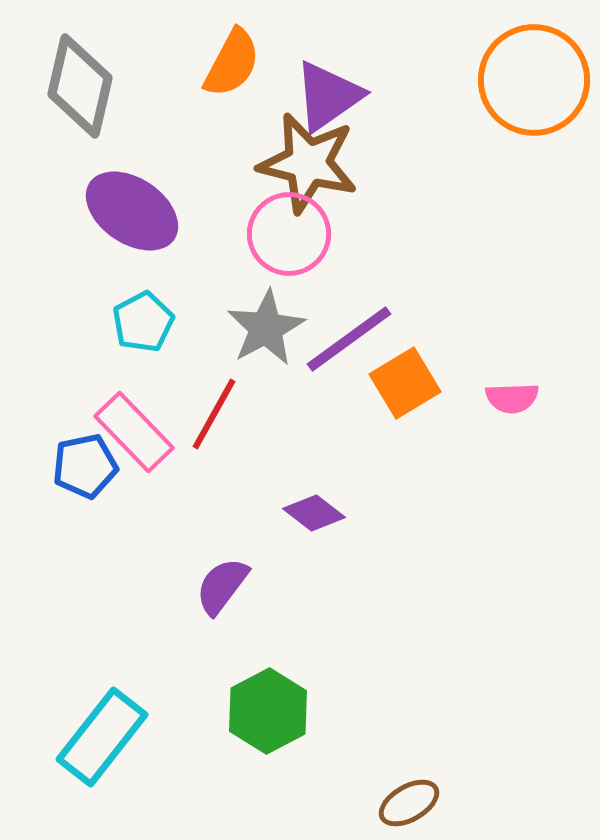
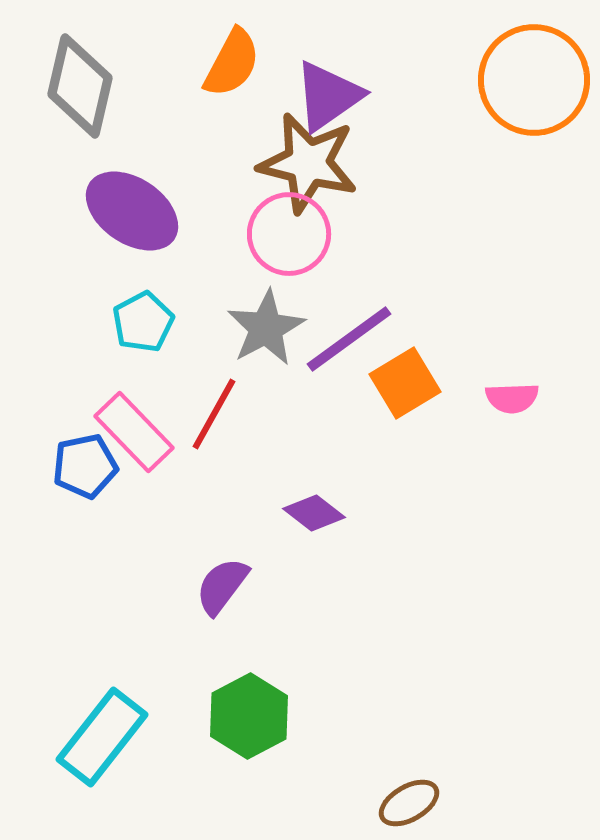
green hexagon: moved 19 px left, 5 px down
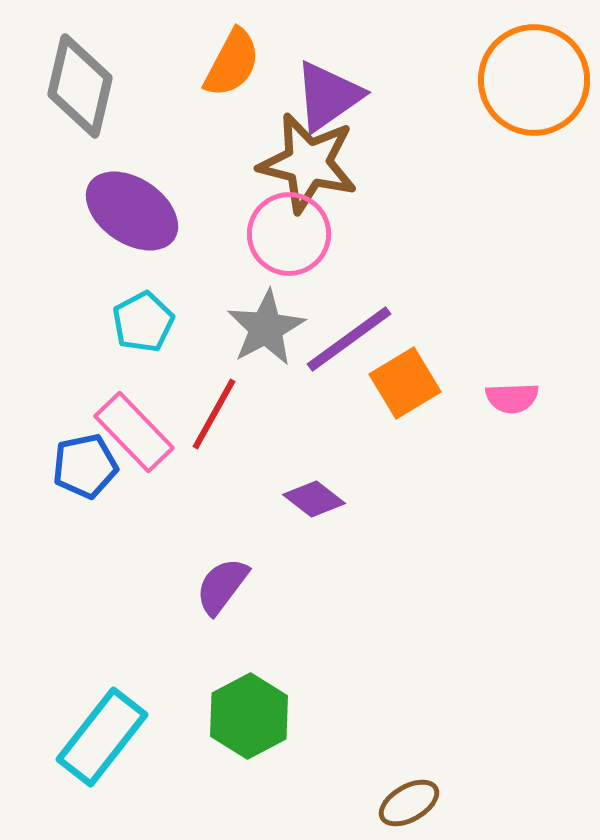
purple diamond: moved 14 px up
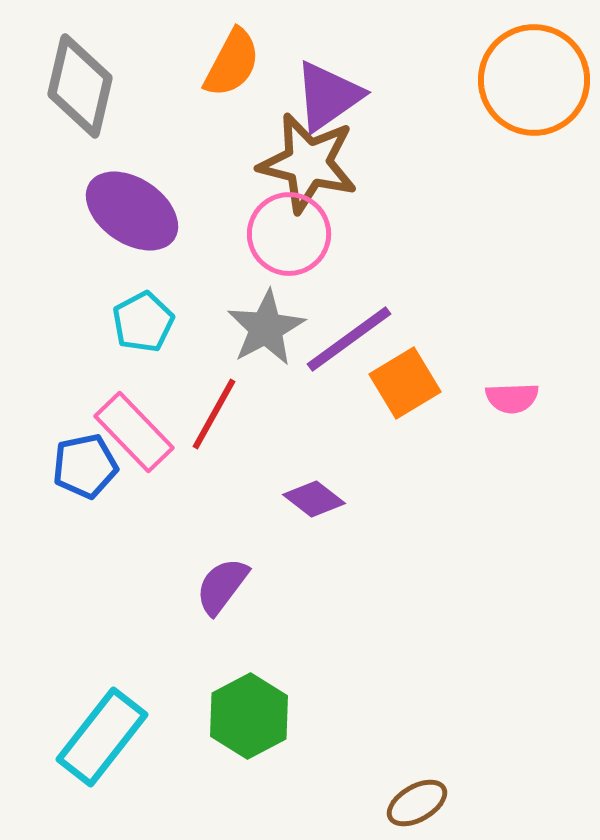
brown ellipse: moved 8 px right
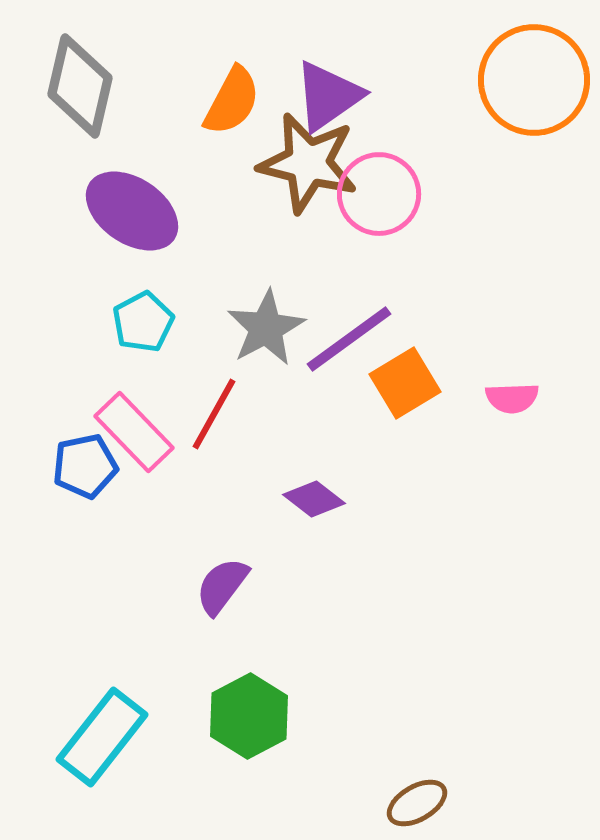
orange semicircle: moved 38 px down
pink circle: moved 90 px right, 40 px up
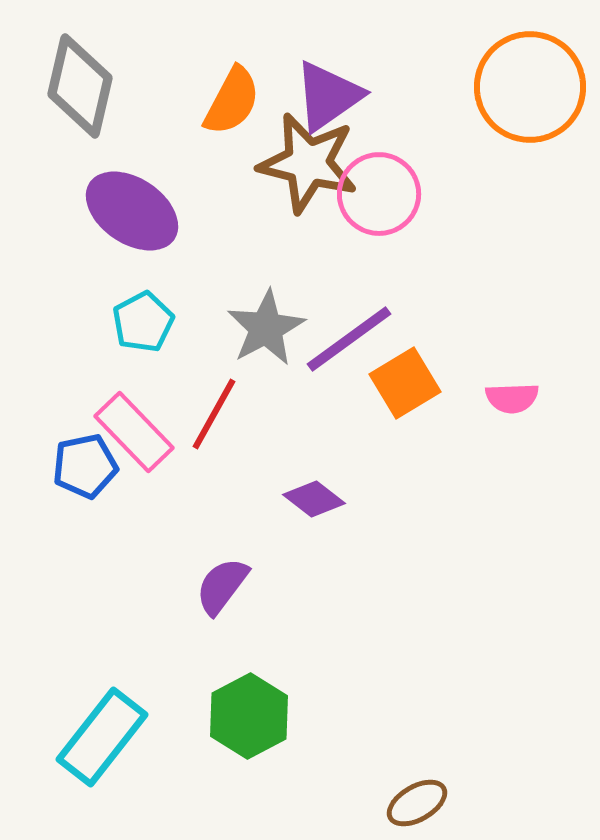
orange circle: moved 4 px left, 7 px down
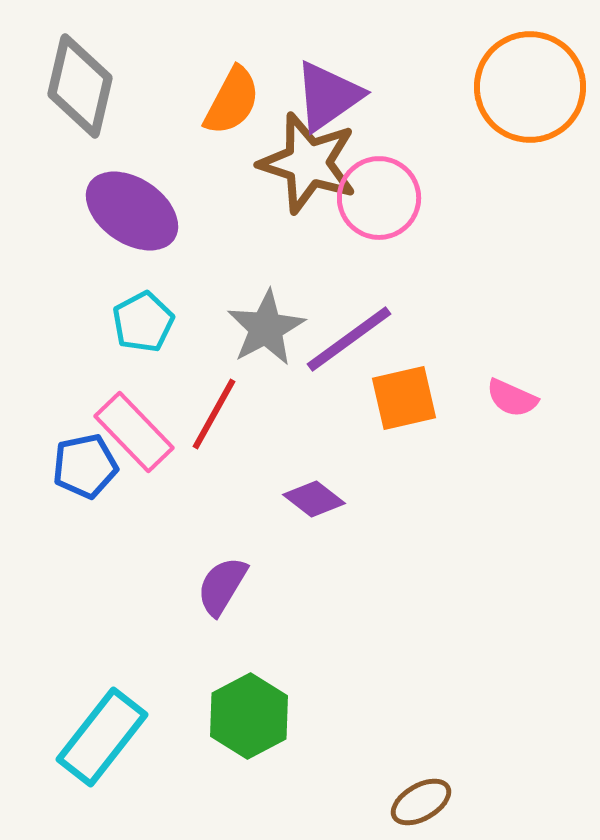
brown star: rotated 4 degrees clockwise
pink circle: moved 4 px down
orange square: moved 1 px left, 15 px down; rotated 18 degrees clockwise
pink semicircle: rotated 26 degrees clockwise
purple semicircle: rotated 6 degrees counterclockwise
brown ellipse: moved 4 px right, 1 px up
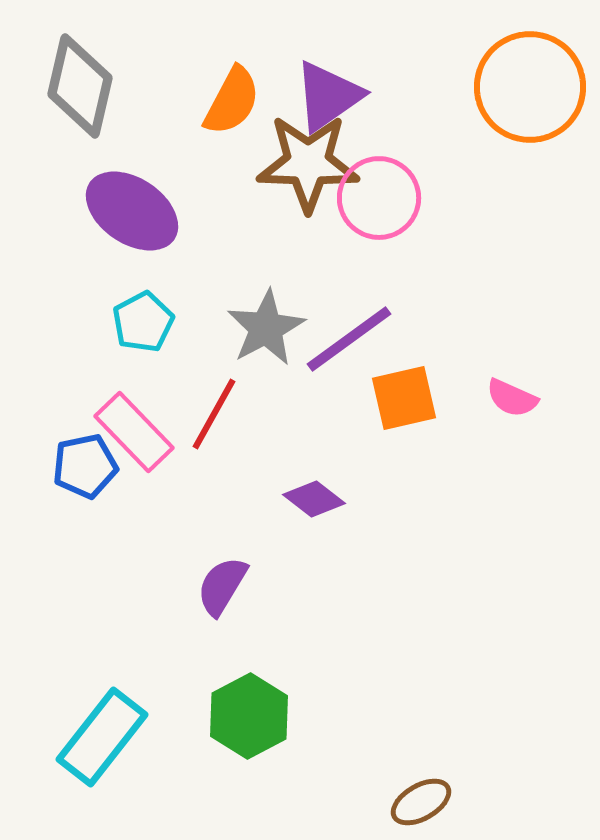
brown star: rotated 16 degrees counterclockwise
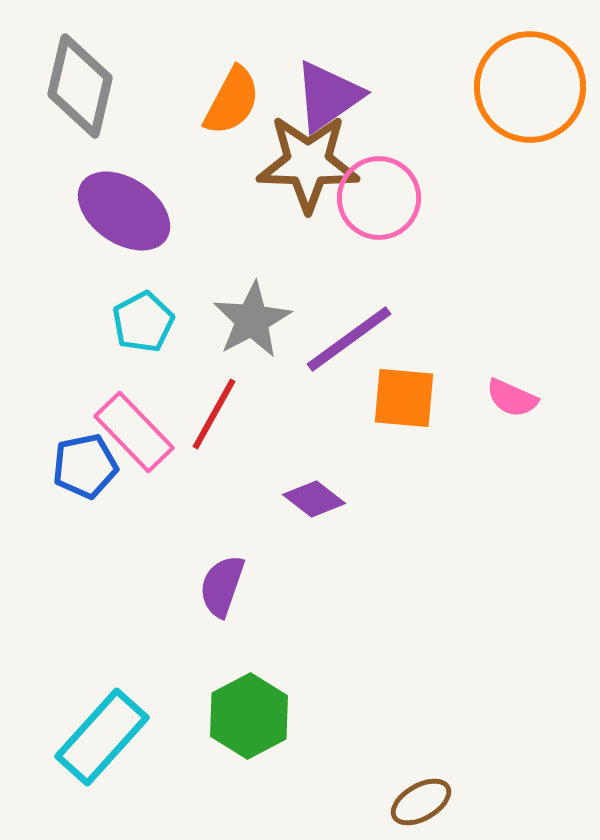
purple ellipse: moved 8 px left
gray star: moved 14 px left, 8 px up
orange square: rotated 18 degrees clockwise
purple semicircle: rotated 12 degrees counterclockwise
cyan rectangle: rotated 4 degrees clockwise
